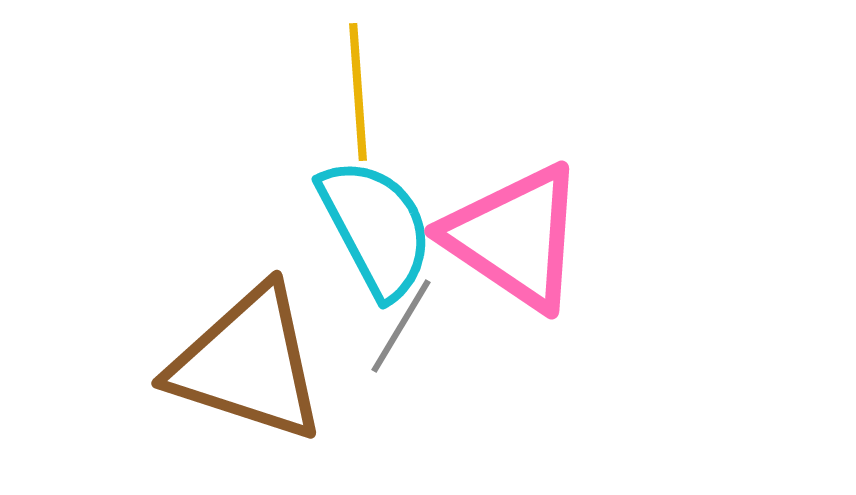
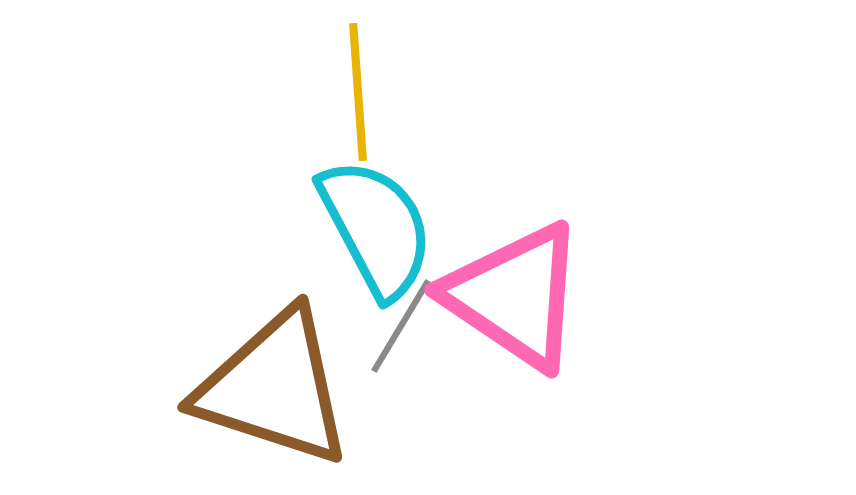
pink triangle: moved 59 px down
brown triangle: moved 26 px right, 24 px down
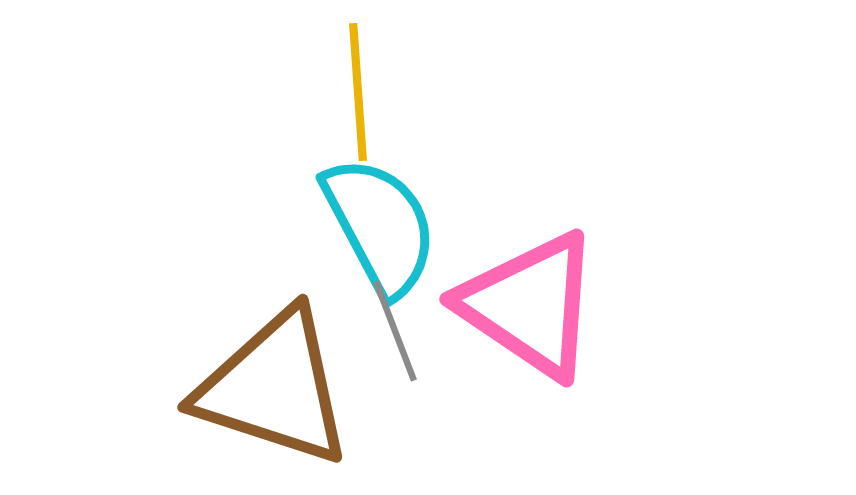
cyan semicircle: moved 4 px right, 2 px up
pink triangle: moved 15 px right, 9 px down
gray line: moved 6 px left, 5 px down; rotated 52 degrees counterclockwise
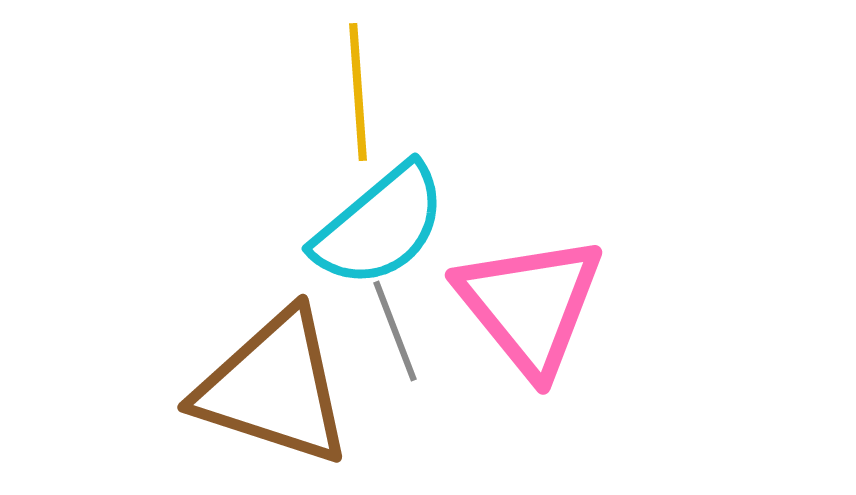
cyan semicircle: rotated 78 degrees clockwise
pink triangle: rotated 17 degrees clockwise
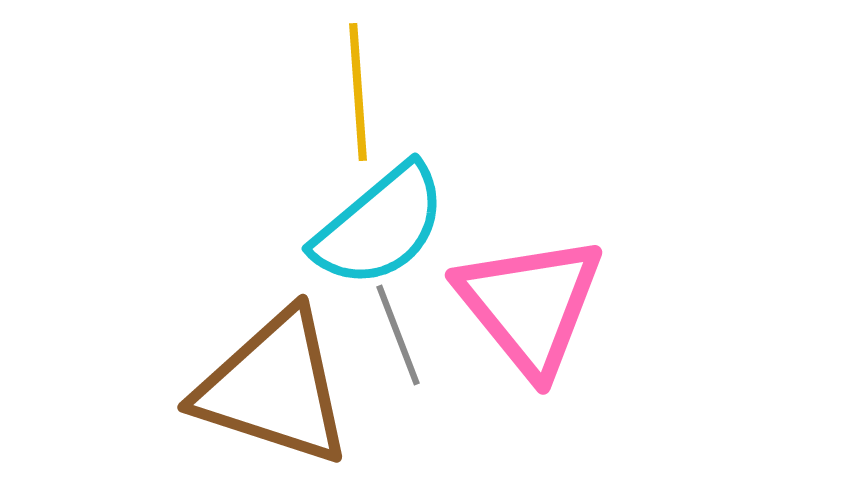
gray line: moved 3 px right, 4 px down
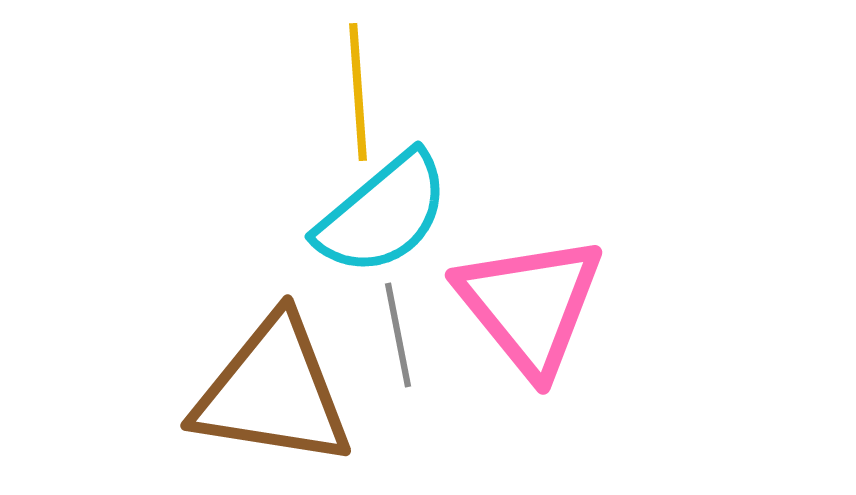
cyan semicircle: moved 3 px right, 12 px up
gray line: rotated 10 degrees clockwise
brown triangle: moved 1 px left, 4 px down; rotated 9 degrees counterclockwise
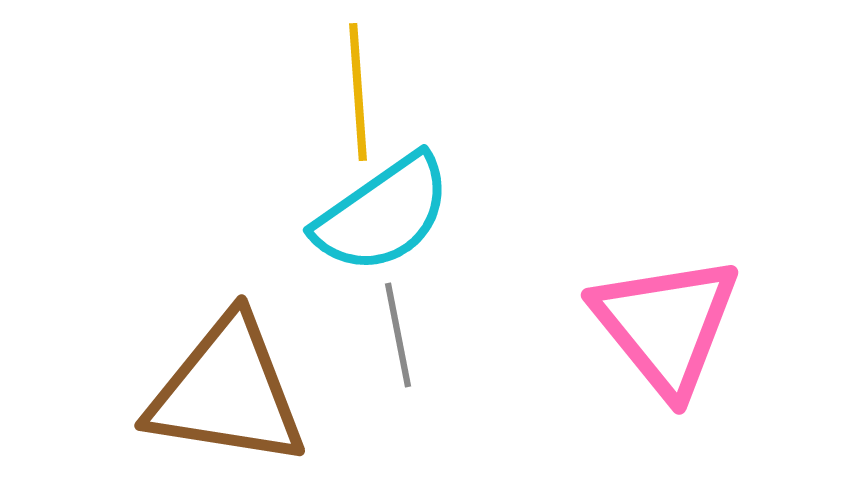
cyan semicircle: rotated 5 degrees clockwise
pink triangle: moved 136 px right, 20 px down
brown triangle: moved 46 px left
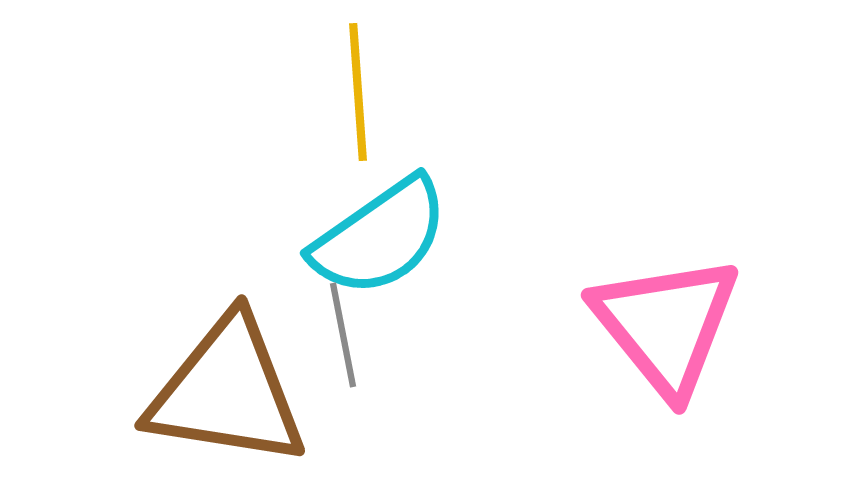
cyan semicircle: moved 3 px left, 23 px down
gray line: moved 55 px left
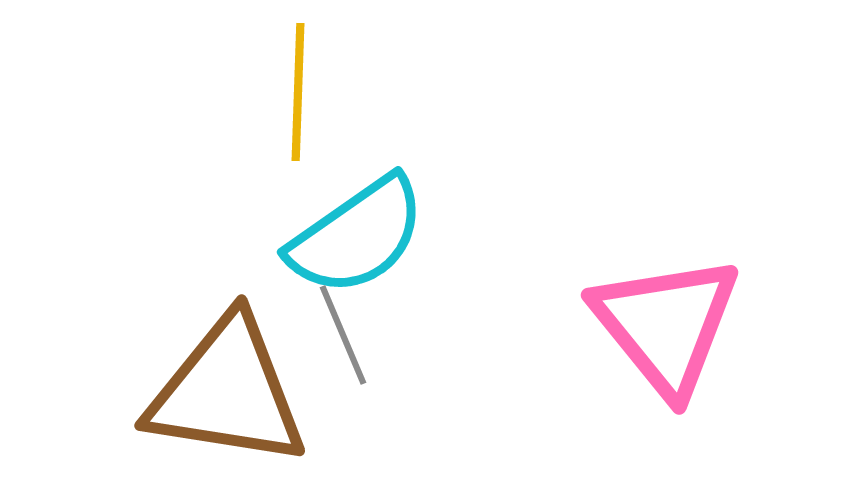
yellow line: moved 60 px left; rotated 6 degrees clockwise
cyan semicircle: moved 23 px left, 1 px up
gray line: rotated 12 degrees counterclockwise
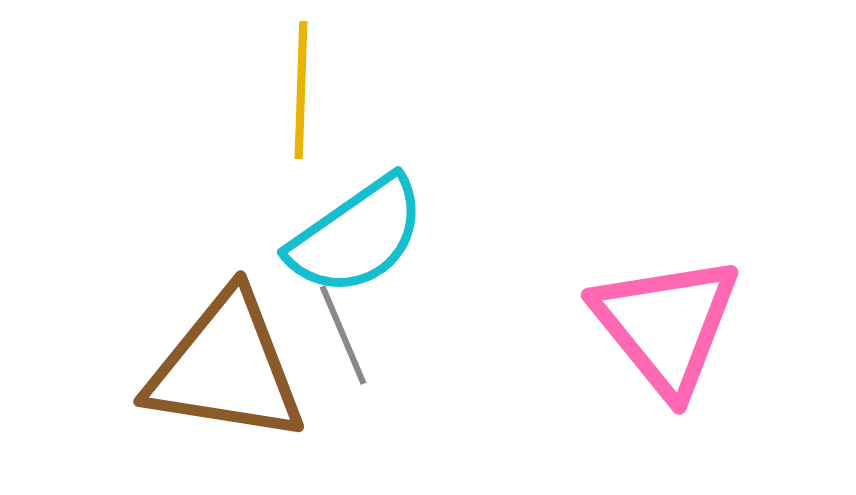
yellow line: moved 3 px right, 2 px up
brown triangle: moved 1 px left, 24 px up
